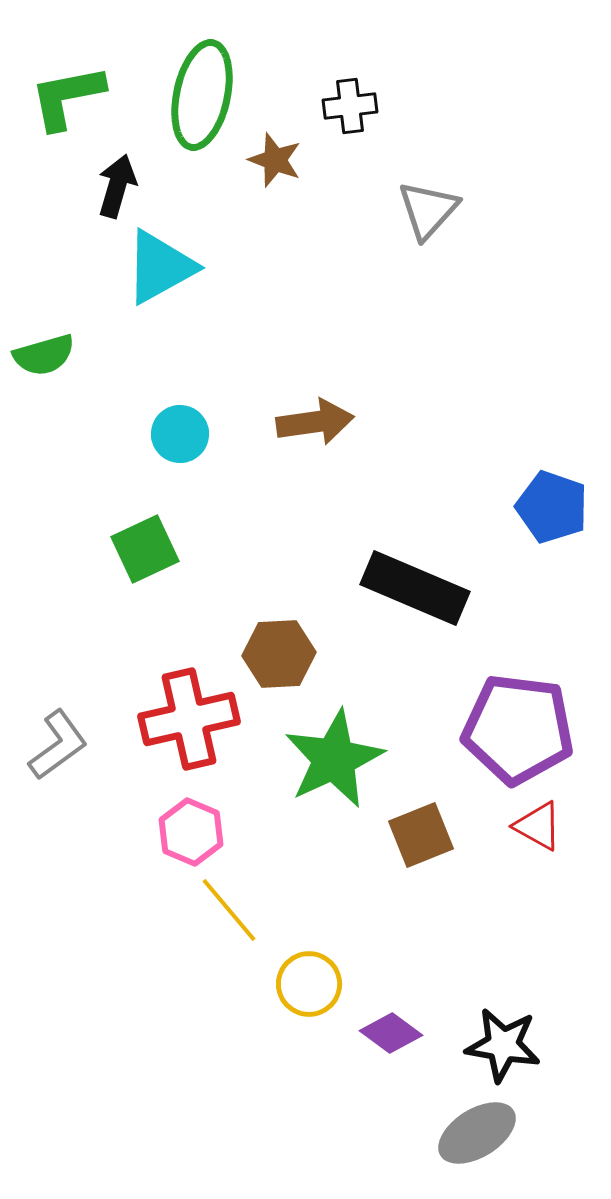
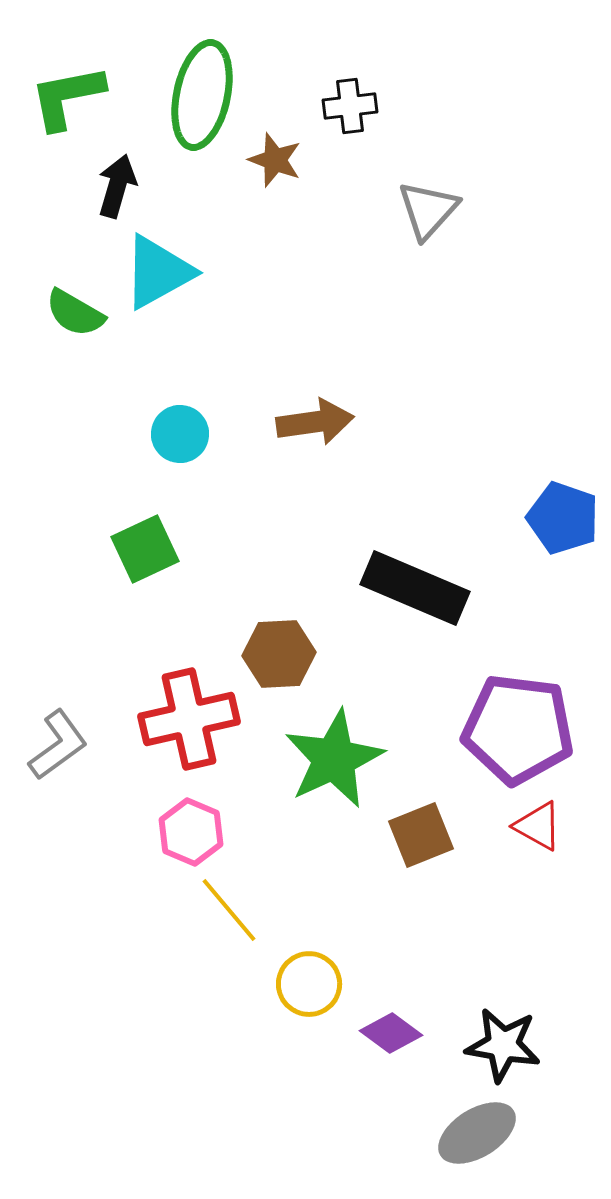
cyan triangle: moved 2 px left, 5 px down
green semicircle: moved 31 px right, 42 px up; rotated 46 degrees clockwise
blue pentagon: moved 11 px right, 11 px down
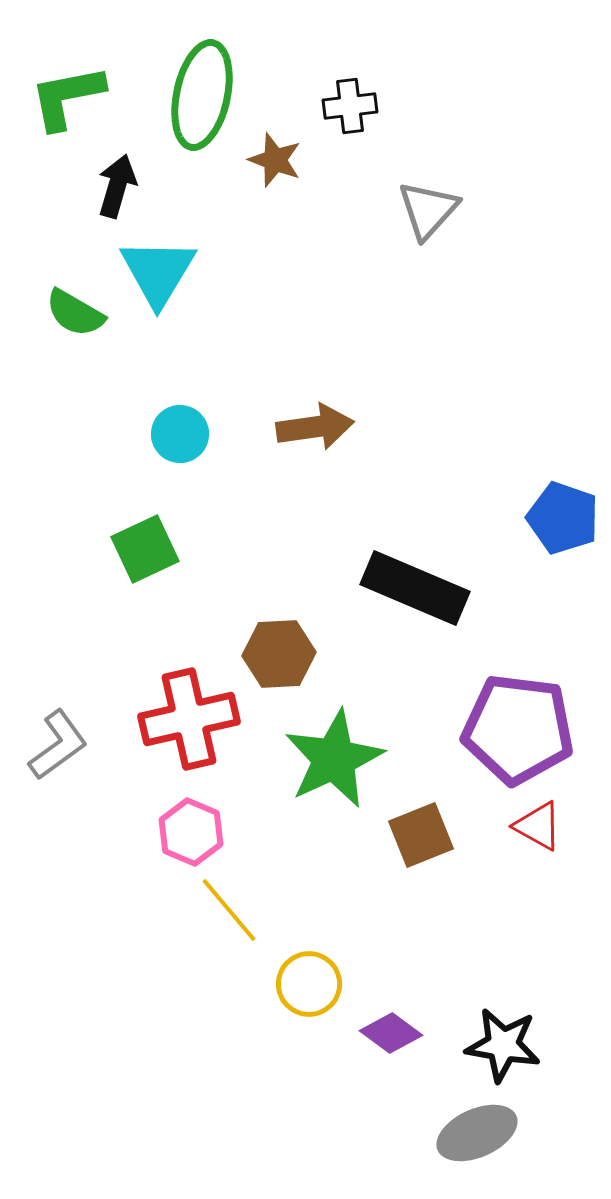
cyan triangle: rotated 30 degrees counterclockwise
brown arrow: moved 5 px down
gray ellipse: rotated 8 degrees clockwise
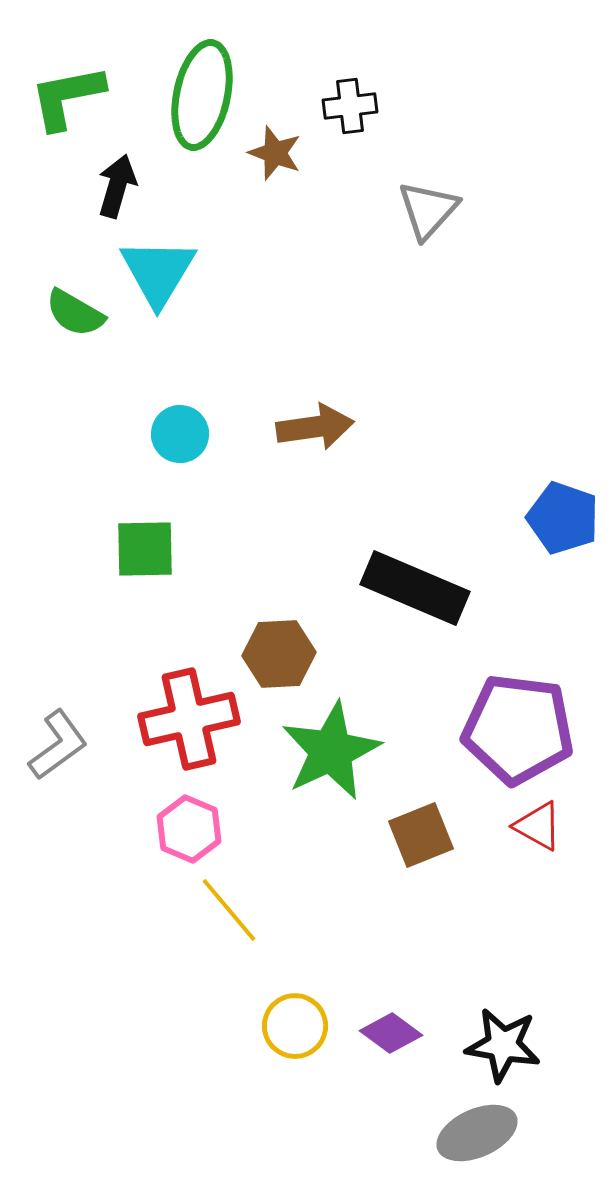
brown star: moved 7 px up
green square: rotated 24 degrees clockwise
green star: moved 3 px left, 8 px up
pink hexagon: moved 2 px left, 3 px up
yellow circle: moved 14 px left, 42 px down
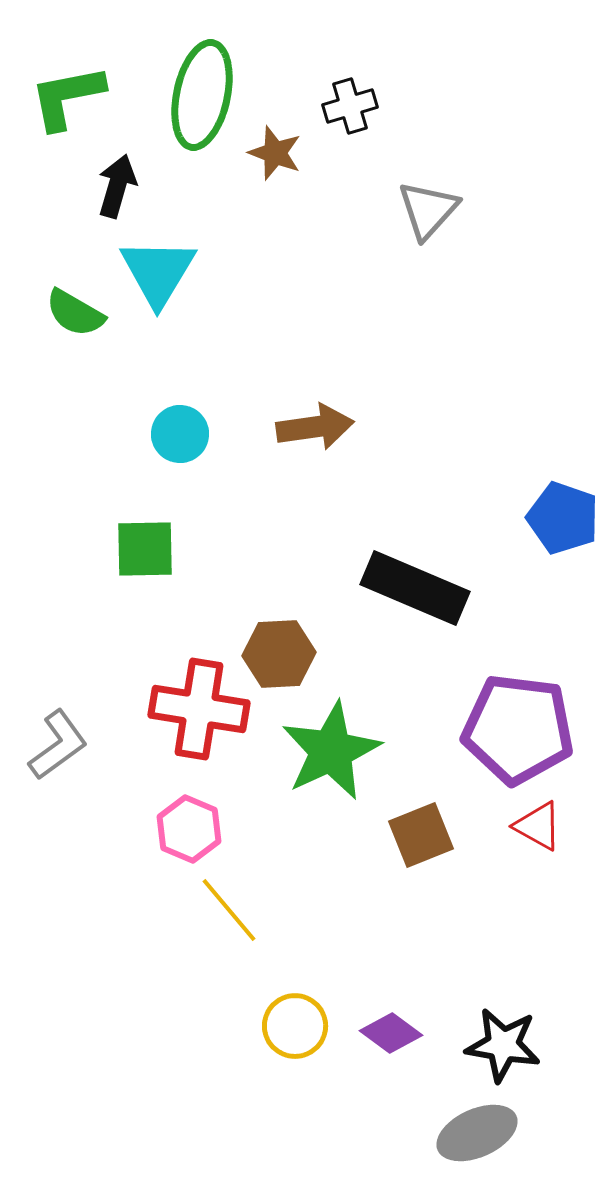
black cross: rotated 10 degrees counterclockwise
red cross: moved 10 px right, 10 px up; rotated 22 degrees clockwise
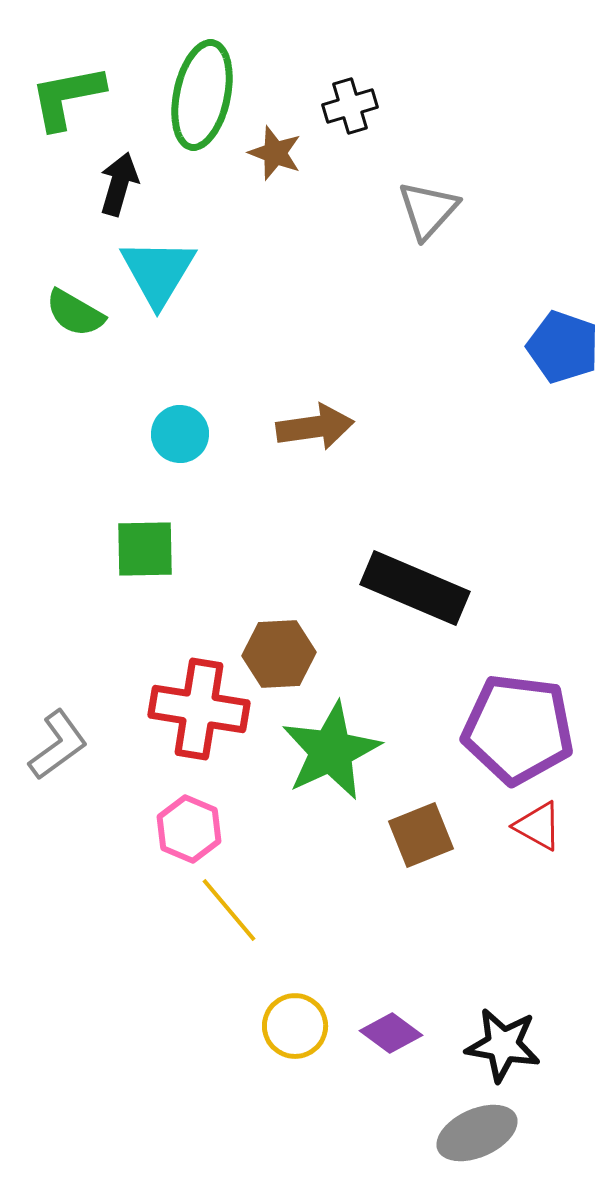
black arrow: moved 2 px right, 2 px up
blue pentagon: moved 171 px up
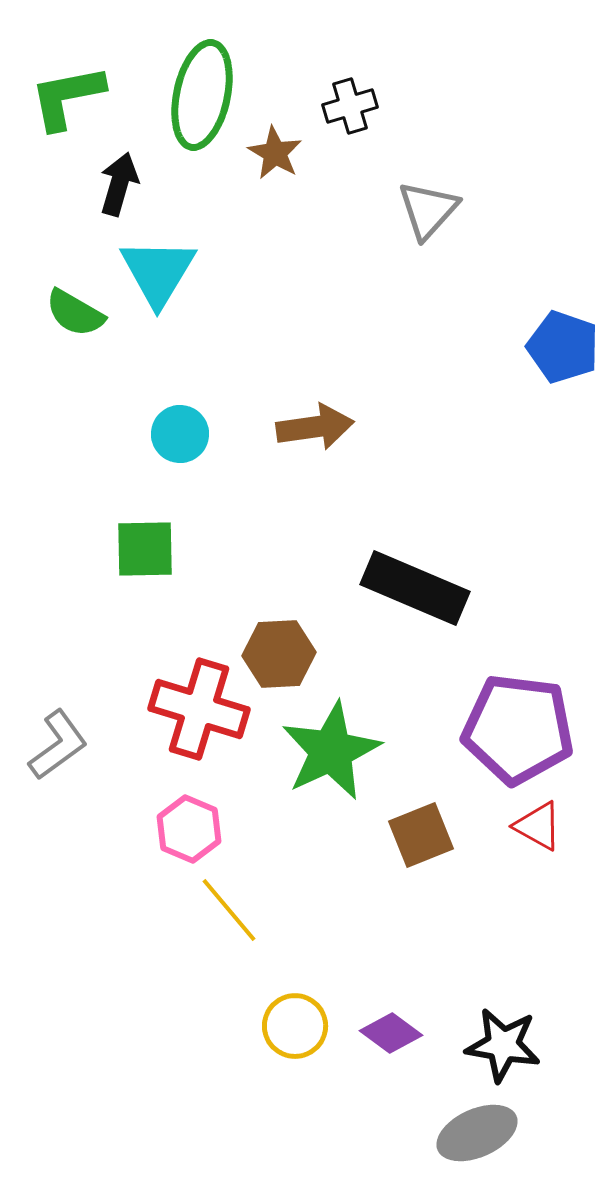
brown star: rotated 10 degrees clockwise
red cross: rotated 8 degrees clockwise
